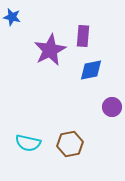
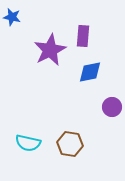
blue diamond: moved 1 px left, 2 px down
brown hexagon: rotated 20 degrees clockwise
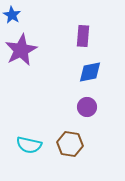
blue star: moved 2 px up; rotated 18 degrees clockwise
purple star: moved 29 px left
purple circle: moved 25 px left
cyan semicircle: moved 1 px right, 2 px down
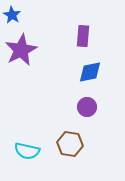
cyan semicircle: moved 2 px left, 6 px down
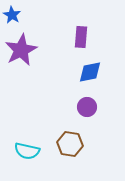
purple rectangle: moved 2 px left, 1 px down
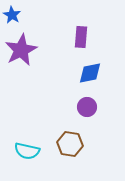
blue diamond: moved 1 px down
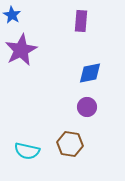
purple rectangle: moved 16 px up
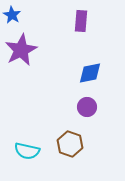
brown hexagon: rotated 10 degrees clockwise
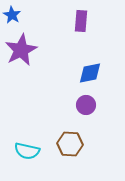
purple circle: moved 1 px left, 2 px up
brown hexagon: rotated 15 degrees counterclockwise
